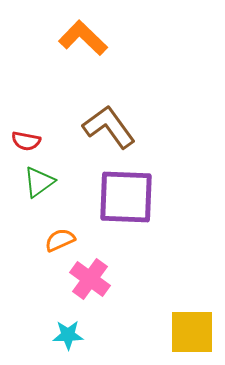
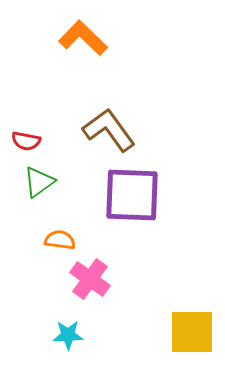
brown L-shape: moved 3 px down
purple square: moved 6 px right, 2 px up
orange semicircle: rotated 32 degrees clockwise
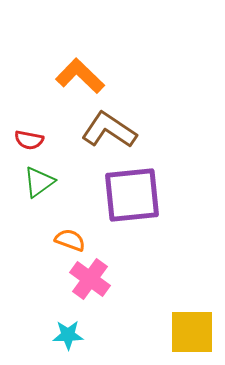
orange L-shape: moved 3 px left, 38 px down
brown L-shape: rotated 20 degrees counterclockwise
red semicircle: moved 3 px right, 1 px up
purple square: rotated 8 degrees counterclockwise
orange semicircle: moved 10 px right; rotated 12 degrees clockwise
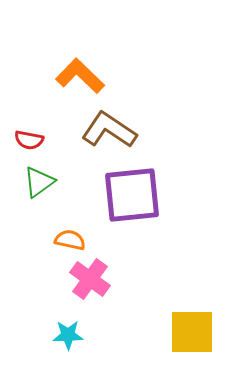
orange semicircle: rotated 8 degrees counterclockwise
